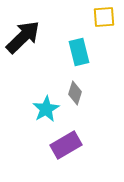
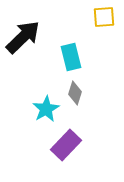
cyan rectangle: moved 8 px left, 5 px down
purple rectangle: rotated 16 degrees counterclockwise
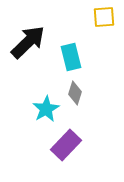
black arrow: moved 5 px right, 5 px down
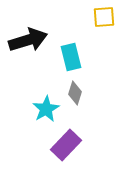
black arrow: moved 2 px up; rotated 27 degrees clockwise
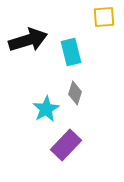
cyan rectangle: moved 5 px up
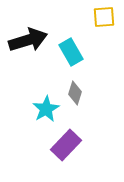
cyan rectangle: rotated 16 degrees counterclockwise
